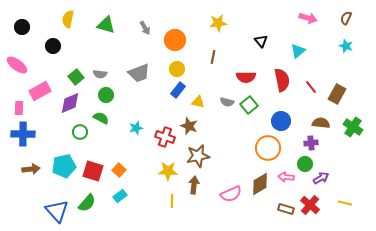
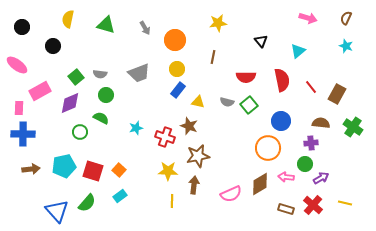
red cross at (310, 205): moved 3 px right
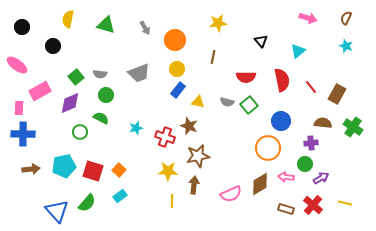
brown semicircle at (321, 123): moved 2 px right
